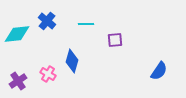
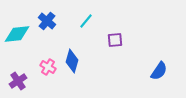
cyan line: moved 3 px up; rotated 49 degrees counterclockwise
pink cross: moved 7 px up
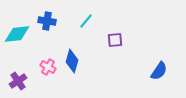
blue cross: rotated 30 degrees counterclockwise
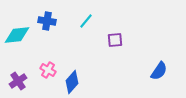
cyan diamond: moved 1 px down
blue diamond: moved 21 px down; rotated 25 degrees clockwise
pink cross: moved 3 px down
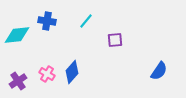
pink cross: moved 1 px left, 4 px down
blue diamond: moved 10 px up
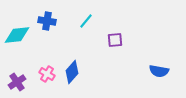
blue semicircle: rotated 66 degrees clockwise
purple cross: moved 1 px left, 1 px down
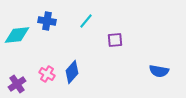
purple cross: moved 2 px down
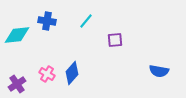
blue diamond: moved 1 px down
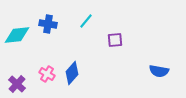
blue cross: moved 1 px right, 3 px down
purple cross: rotated 12 degrees counterclockwise
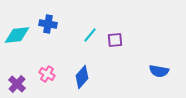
cyan line: moved 4 px right, 14 px down
blue diamond: moved 10 px right, 4 px down
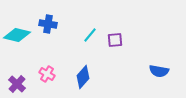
cyan diamond: rotated 20 degrees clockwise
blue diamond: moved 1 px right
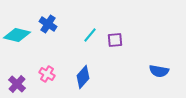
blue cross: rotated 24 degrees clockwise
